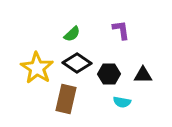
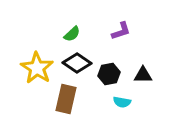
purple L-shape: moved 1 px down; rotated 80 degrees clockwise
black hexagon: rotated 10 degrees counterclockwise
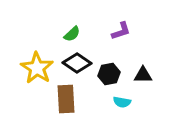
brown rectangle: rotated 16 degrees counterclockwise
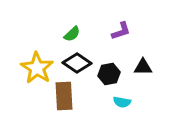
black triangle: moved 8 px up
brown rectangle: moved 2 px left, 3 px up
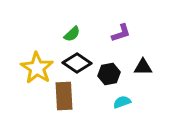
purple L-shape: moved 2 px down
cyan semicircle: rotated 150 degrees clockwise
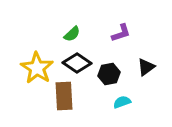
black triangle: moved 3 px right; rotated 36 degrees counterclockwise
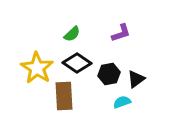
black triangle: moved 10 px left, 12 px down
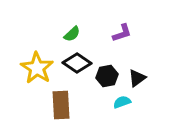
purple L-shape: moved 1 px right
black hexagon: moved 2 px left, 2 px down
black triangle: moved 1 px right, 1 px up
brown rectangle: moved 3 px left, 9 px down
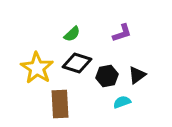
black diamond: rotated 16 degrees counterclockwise
black triangle: moved 3 px up
brown rectangle: moved 1 px left, 1 px up
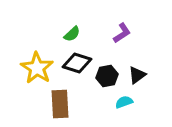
purple L-shape: rotated 15 degrees counterclockwise
cyan semicircle: moved 2 px right
